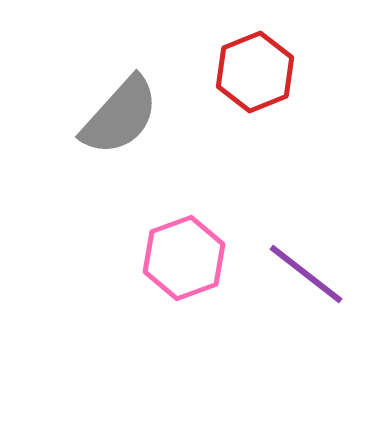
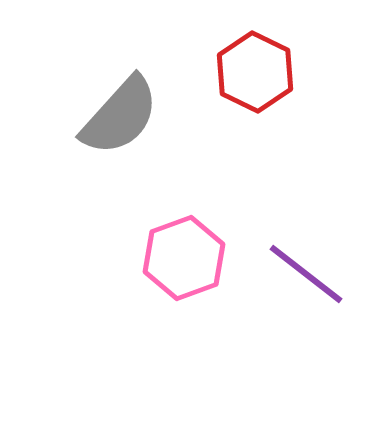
red hexagon: rotated 12 degrees counterclockwise
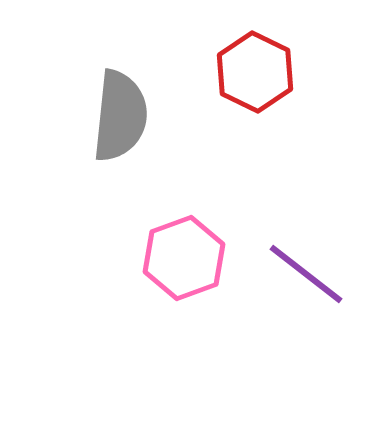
gray semicircle: rotated 36 degrees counterclockwise
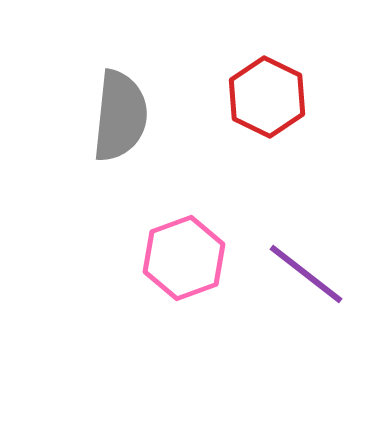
red hexagon: moved 12 px right, 25 px down
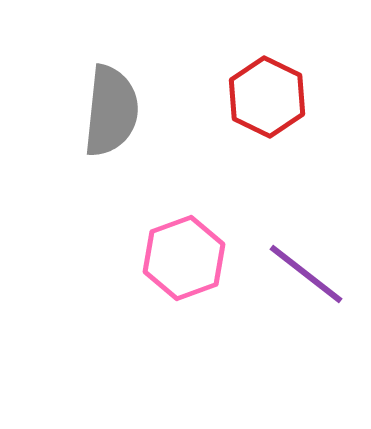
gray semicircle: moved 9 px left, 5 px up
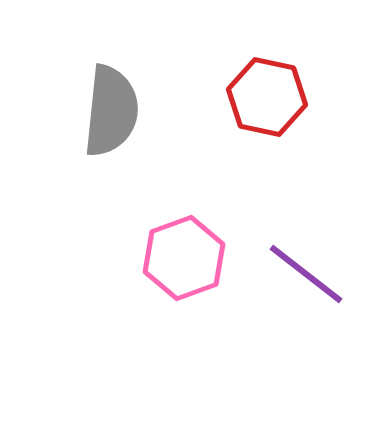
red hexagon: rotated 14 degrees counterclockwise
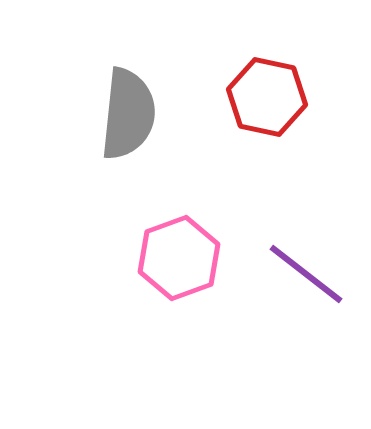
gray semicircle: moved 17 px right, 3 px down
pink hexagon: moved 5 px left
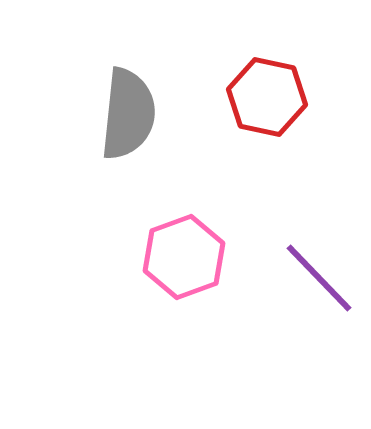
pink hexagon: moved 5 px right, 1 px up
purple line: moved 13 px right, 4 px down; rotated 8 degrees clockwise
